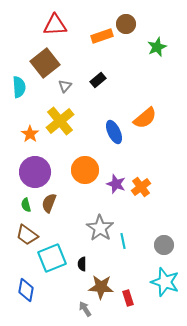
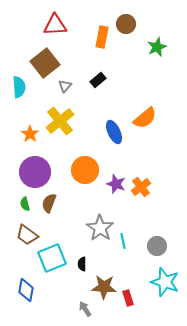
orange rectangle: moved 1 px down; rotated 60 degrees counterclockwise
green semicircle: moved 1 px left, 1 px up
gray circle: moved 7 px left, 1 px down
brown star: moved 3 px right
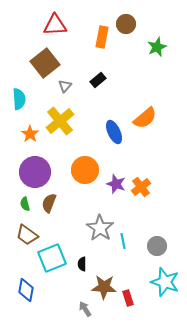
cyan semicircle: moved 12 px down
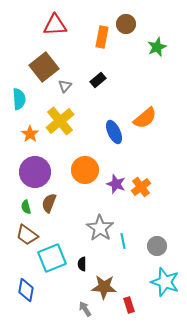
brown square: moved 1 px left, 4 px down
green semicircle: moved 1 px right, 3 px down
red rectangle: moved 1 px right, 7 px down
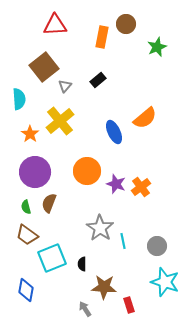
orange circle: moved 2 px right, 1 px down
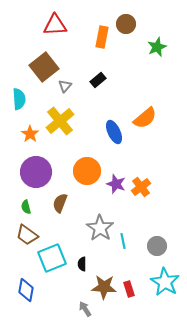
purple circle: moved 1 px right
brown semicircle: moved 11 px right
cyan star: rotated 12 degrees clockwise
red rectangle: moved 16 px up
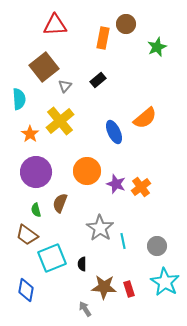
orange rectangle: moved 1 px right, 1 px down
green semicircle: moved 10 px right, 3 px down
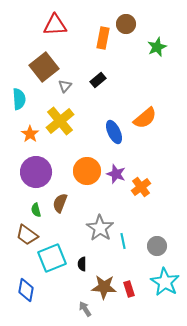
purple star: moved 10 px up
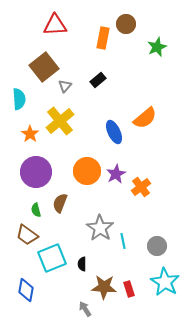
purple star: rotated 24 degrees clockwise
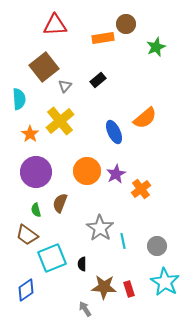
orange rectangle: rotated 70 degrees clockwise
green star: moved 1 px left
orange cross: moved 2 px down
blue diamond: rotated 45 degrees clockwise
